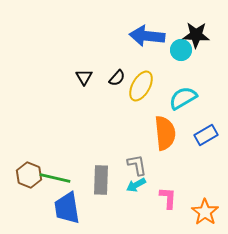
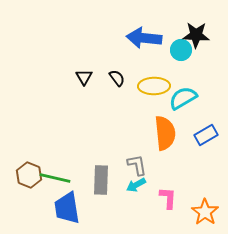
blue arrow: moved 3 px left, 2 px down
black semicircle: rotated 78 degrees counterclockwise
yellow ellipse: moved 13 px right; rotated 60 degrees clockwise
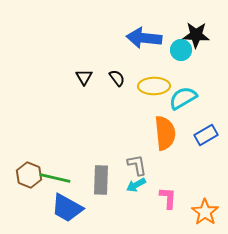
blue trapezoid: rotated 52 degrees counterclockwise
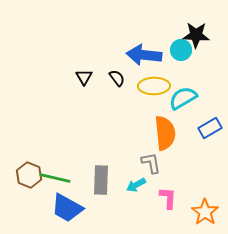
blue arrow: moved 17 px down
blue rectangle: moved 4 px right, 7 px up
gray L-shape: moved 14 px right, 2 px up
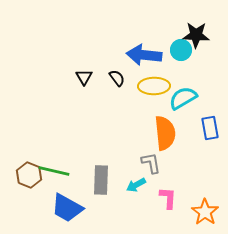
blue rectangle: rotated 70 degrees counterclockwise
green line: moved 1 px left, 7 px up
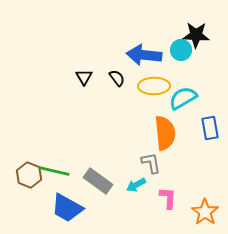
gray rectangle: moved 3 px left, 1 px down; rotated 56 degrees counterclockwise
